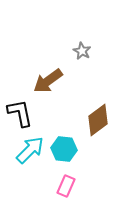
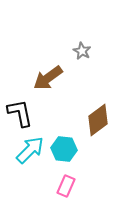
brown arrow: moved 3 px up
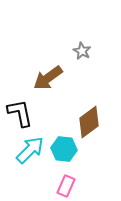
brown diamond: moved 9 px left, 2 px down
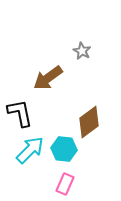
pink rectangle: moved 1 px left, 2 px up
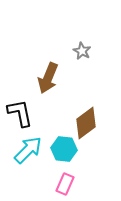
brown arrow: rotated 32 degrees counterclockwise
brown diamond: moved 3 px left, 1 px down
cyan arrow: moved 2 px left
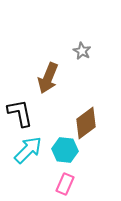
cyan hexagon: moved 1 px right, 1 px down
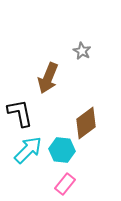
cyan hexagon: moved 3 px left
pink rectangle: rotated 15 degrees clockwise
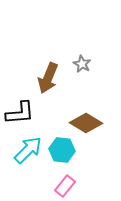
gray star: moved 13 px down
black L-shape: rotated 96 degrees clockwise
brown diamond: rotated 68 degrees clockwise
pink rectangle: moved 2 px down
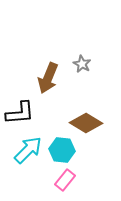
pink rectangle: moved 6 px up
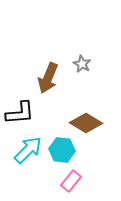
pink rectangle: moved 6 px right, 1 px down
